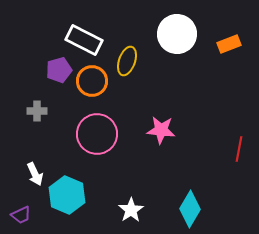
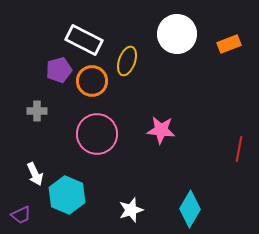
white star: rotated 15 degrees clockwise
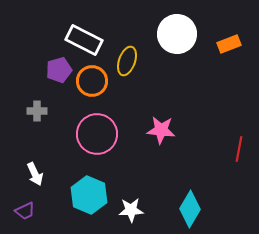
cyan hexagon: moved 22 px right
white star: rotated 15 degrees clockwise
purple trapezoid: moved 4 px right, 4 px up
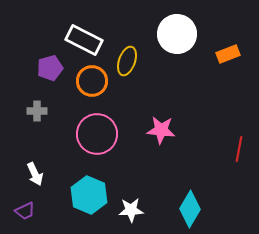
orange rectangle: moved 1 px left, 10 px down
purple pentagon: moved 9 px left, 2 px up
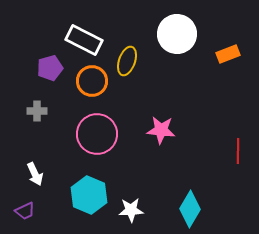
red line: moved 1 px left, 2 px down; rotated 10 degrees counterclockwise
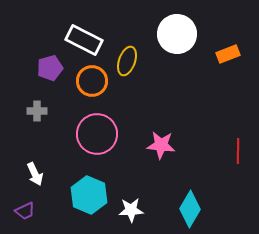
pink star: moved 15 px down
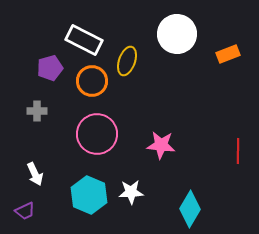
white star: moved 18 px up
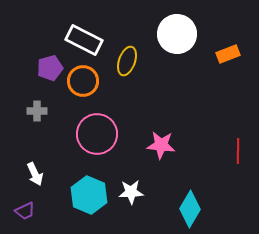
orange circle: moved 9 px left
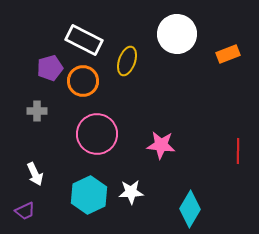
cyan hexagon: rotated 12 degrees clockwise
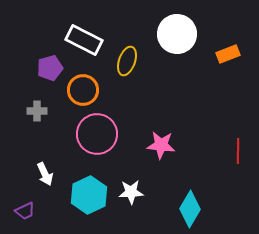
orange circle: moved 9 px down
white arrow: moved 10 px right
